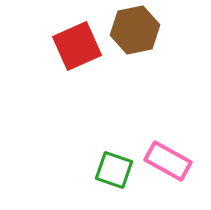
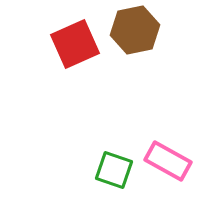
red square: moved 2 px left, 2 px up
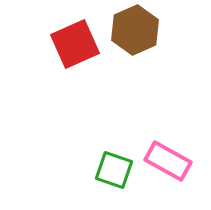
brown hexagon: rotated 12 degrees counterclockwise
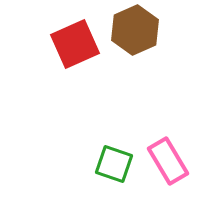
pink rectangle: rotated 30 degrees clockwise
green square: moved 6 px up
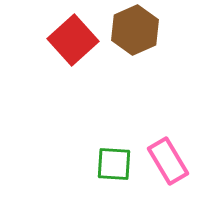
red square: moved 2 px left, 4 px up; rotated 18 degrees counterclockwise
green square: rotated 15 degrees counterclockwise
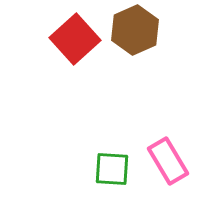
red square: moved 2 px right, 1 px up
green square: moved 2 px left, 5 px down
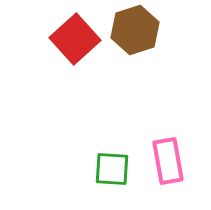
brown hexagon: rotated 6 degrees clockwise
pink rectangle: rotated 21 degrees clockwise
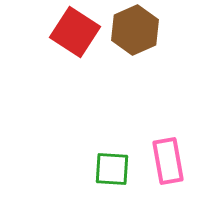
brown hexagon: rotated 6 degrees counterclockwise
red square: moved 7 px up; rotated 15 degrees counterclockwise
